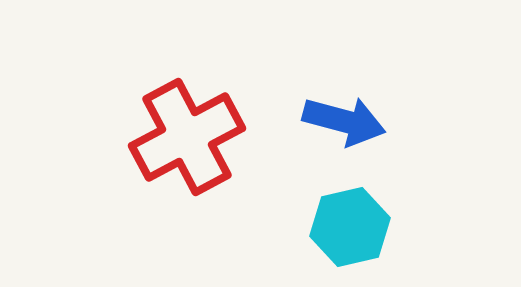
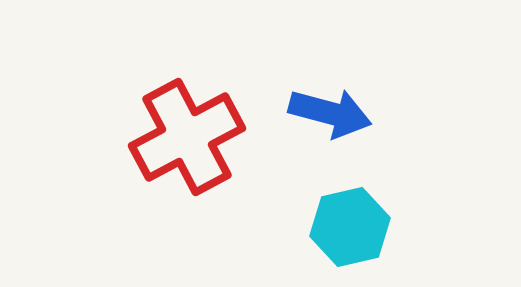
blue arrow: moved 14 px left, 8 px up
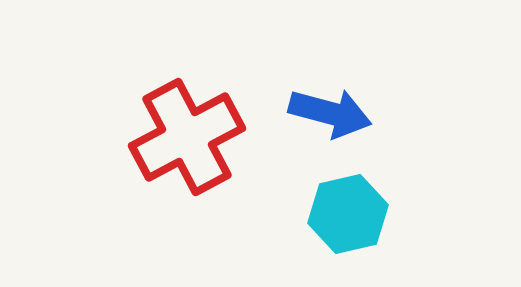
cyan hexagon: moved 2 px left, 13 px up
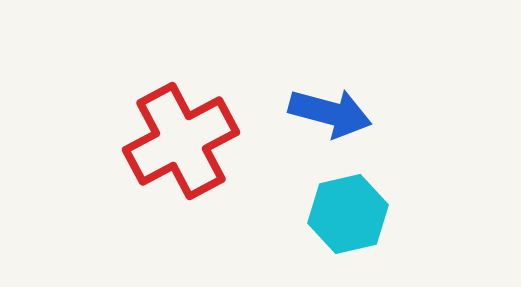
red cross: moved 6 px left, 4 px down
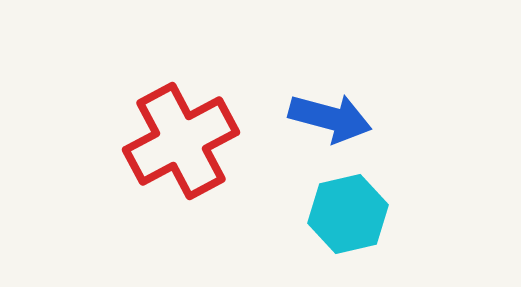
blue arrow: moved 5 px down
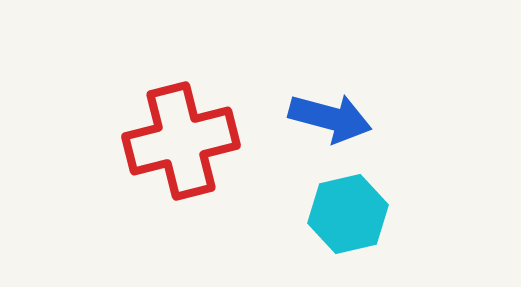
red cross: rotated 14 degrees clockwise
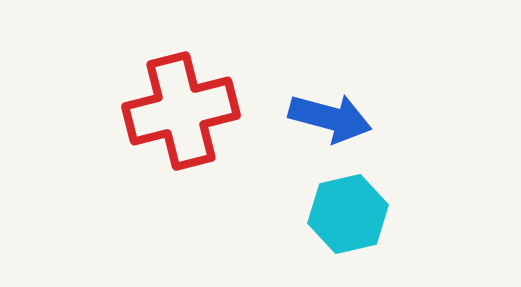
red cross: moved 30 px up
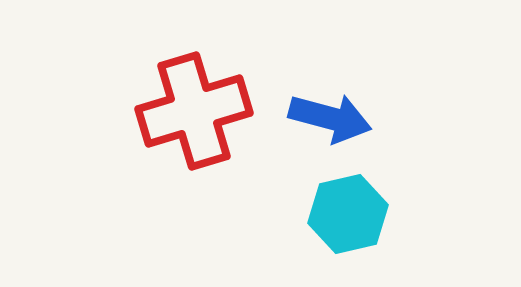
red cross: moved 13 px right; rotated 3 degrees counterclockwise
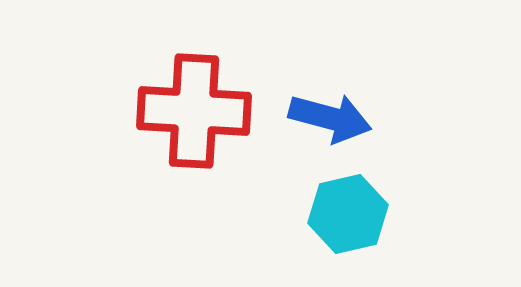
red cross: rotated 20 degrees clockwise
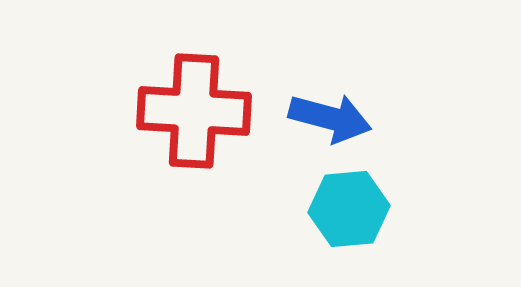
cyan hexagon: moved 1 px right, 5 px up; rotated 8 degrees clockwise
